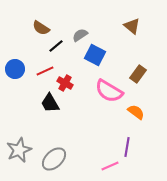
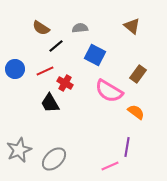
gray semicircle: moved 7 px up; rotated 28 degrees clockwise
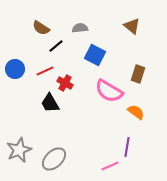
brown rectangle: rotated 18 degrees counterclockwise
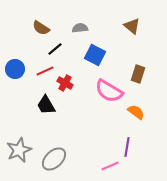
black line: moved 1 px left, 3 px down
black trapezoid: moved 4 px left, 2 px down
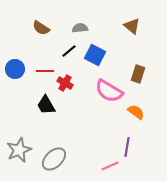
black line: moved 14 px right, 2 px down
red line: rotated 24 degrees clockwise
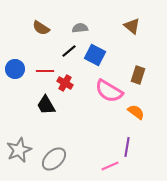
brown rectangle: moved 1 px down
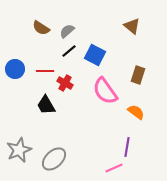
gray semicircle: moved 13 px left, 3 px down; rotated 35 degrees counterclockwise
pink semicircle: moved 4 px left; rotated 24 degrees clockwise
pink line: moved 4 px right, 2 px down
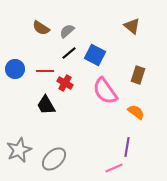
black line: moved 2 px down
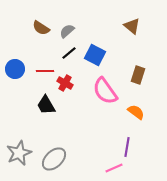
gray star: moved 3 px down
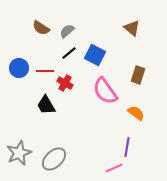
brown triangle: moved 2 px down
blue circle: moved 4 px right, 1 px up
orange semicircle: moved 1 px down
